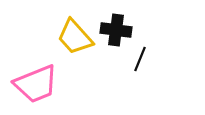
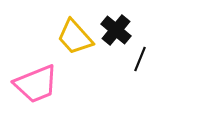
black cross: rotated 32 degrees clockwise
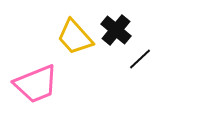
black line: rotated 25 degrees clockwise
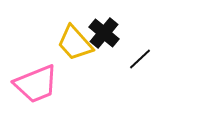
black cross: moved 12 px left, 3 px down
yellow trapezoid: moved 6 px down
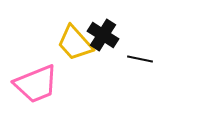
black cross: moved 1 px left, 2 px down; rotated 8 degrees counterclockwise
black line: rotated 55 degrees clockwise
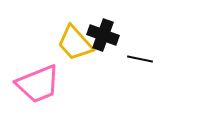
black cross: rotated 12 degrees counterclockwise
pink trapezoid: moved 2 px right
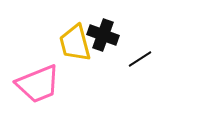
yellow trapezoid: rotated 27 degrees clockwise
black line: rotated 45 degrees counterclockwise
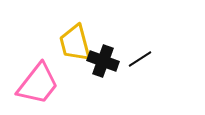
black cross: moved 26 px down
pink trapezoid: rotated 30 degrees counterclockwise
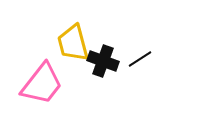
yellow trapezoid: moved 2 px left
pink trapezoid: moved 4 px right
